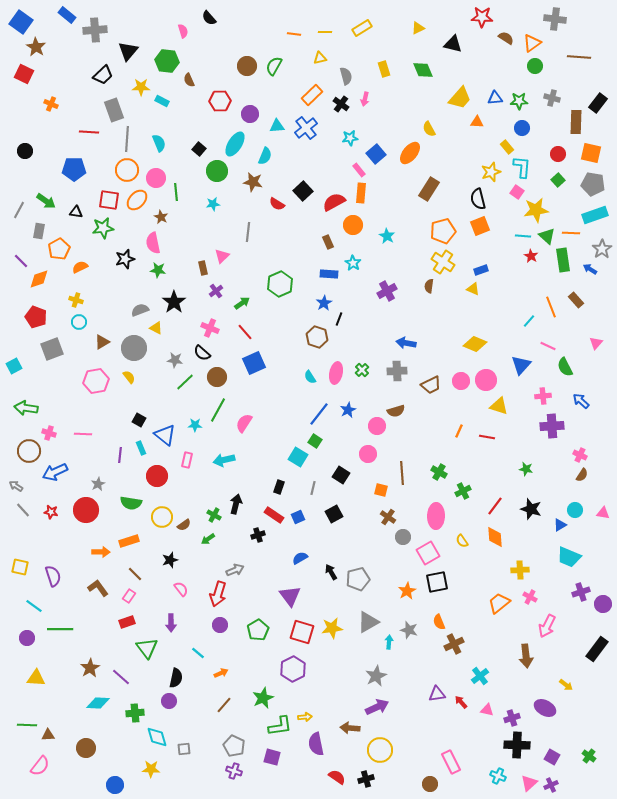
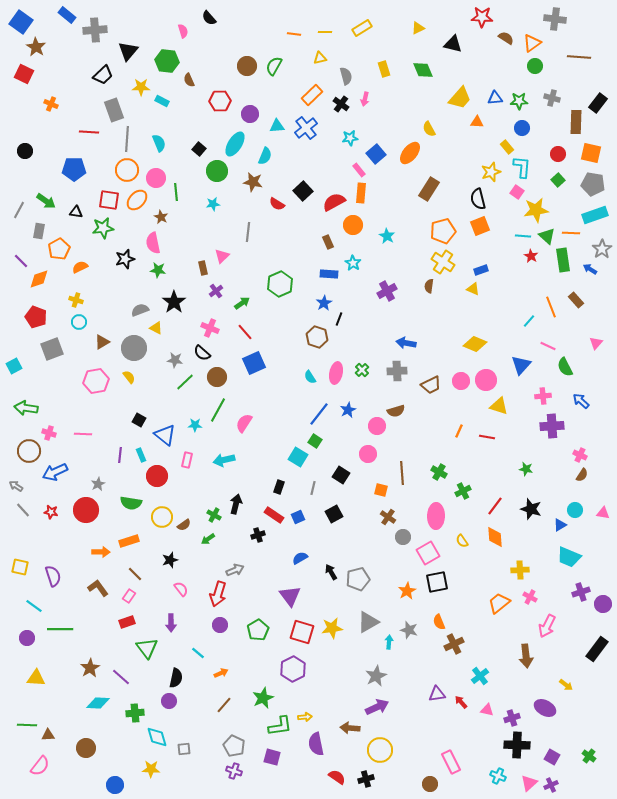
cyan rectangle at (141, 448): moved 7 px down
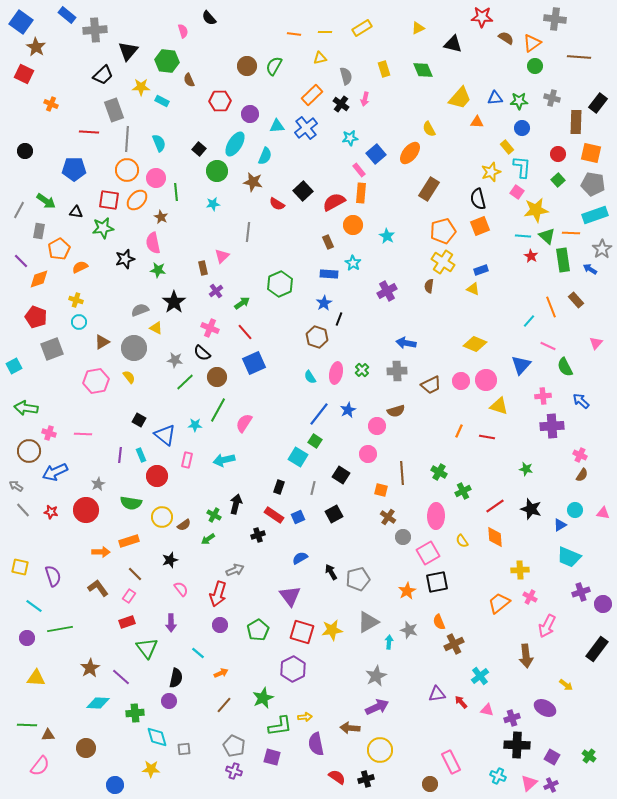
red line at (495, 506): rotated 18 degrees clockwise
yellow star at (332, 628): moved 2 px down
green line at (60, 629): rotated 10 degrees counterclockwise
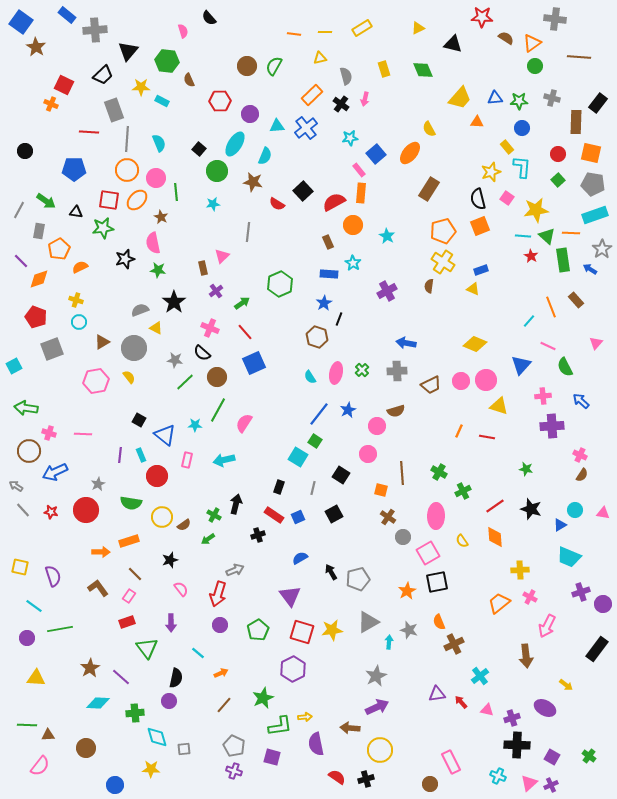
red square at (24, 74): moved 40 px right, 11 px down
pink square at (517, 192): moved 10 px left, 6 px down
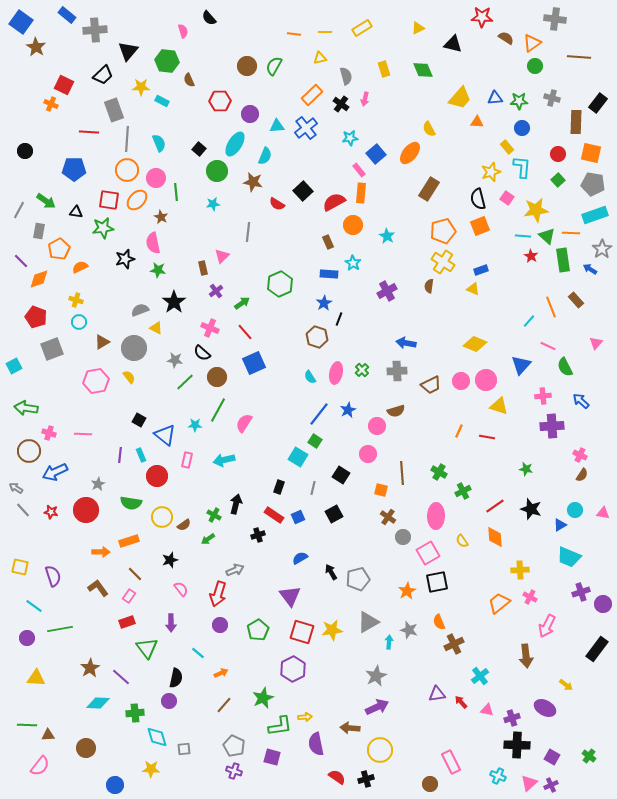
gray arrow at (16, 486): moved 2 px down
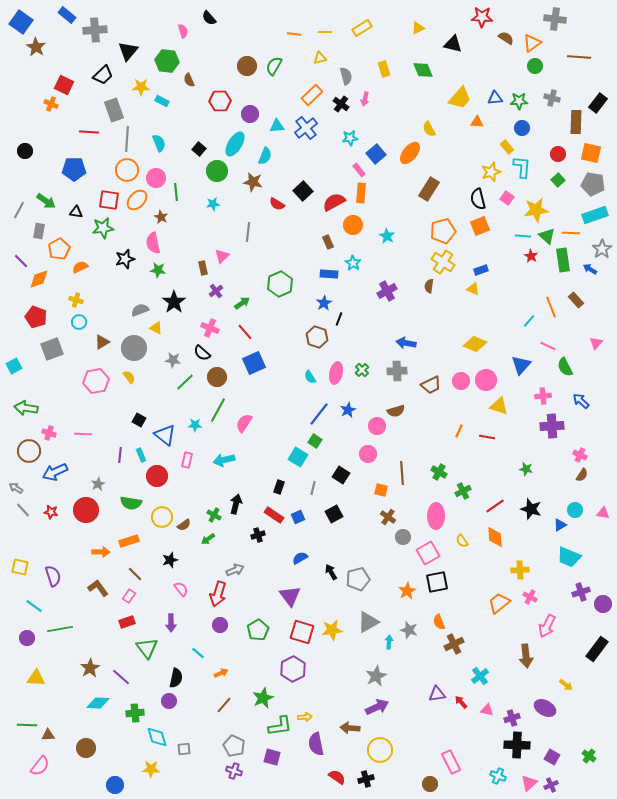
gray star at (175, 360): moved 2 px left
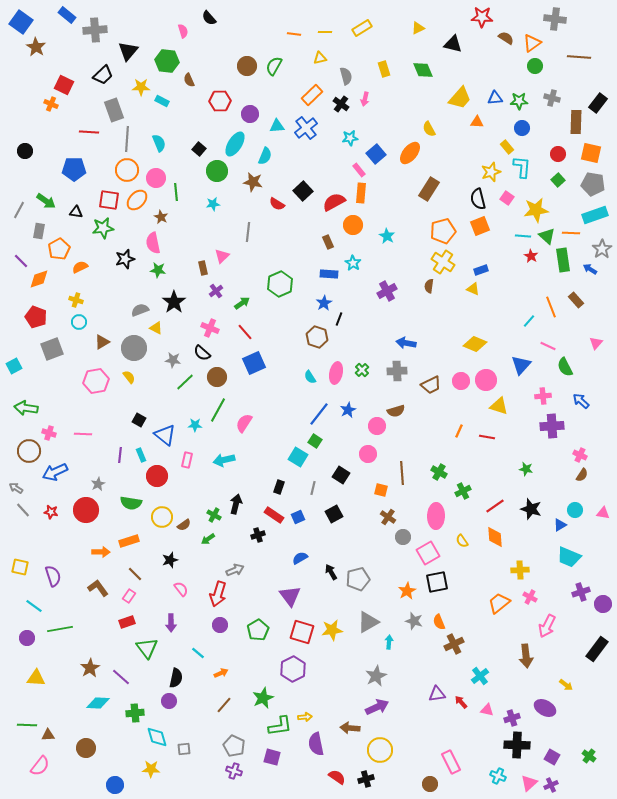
gray star at (409, 630): moved 5 px right, 9 px up
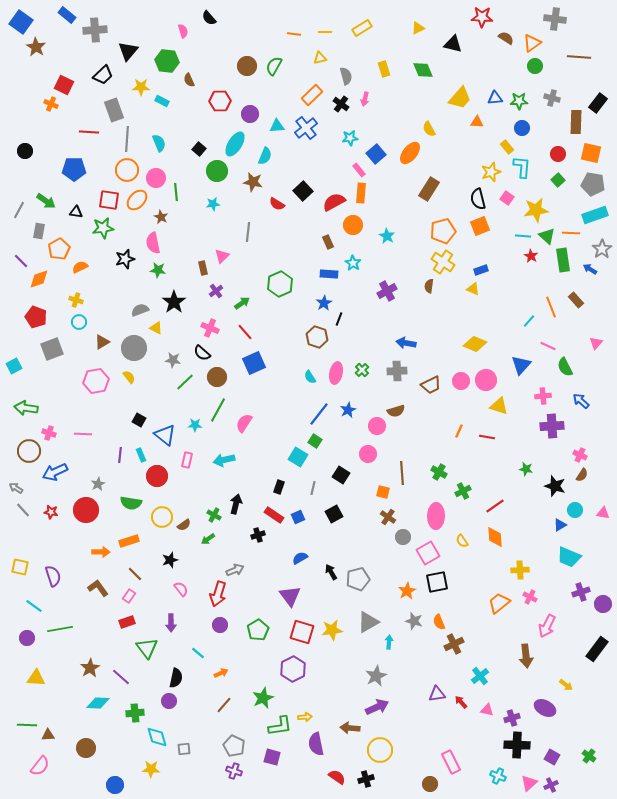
orange square at (381, 490): moved 2 px right, 2 px down
black star at (531, 509): moved 24 px right, 23 px up
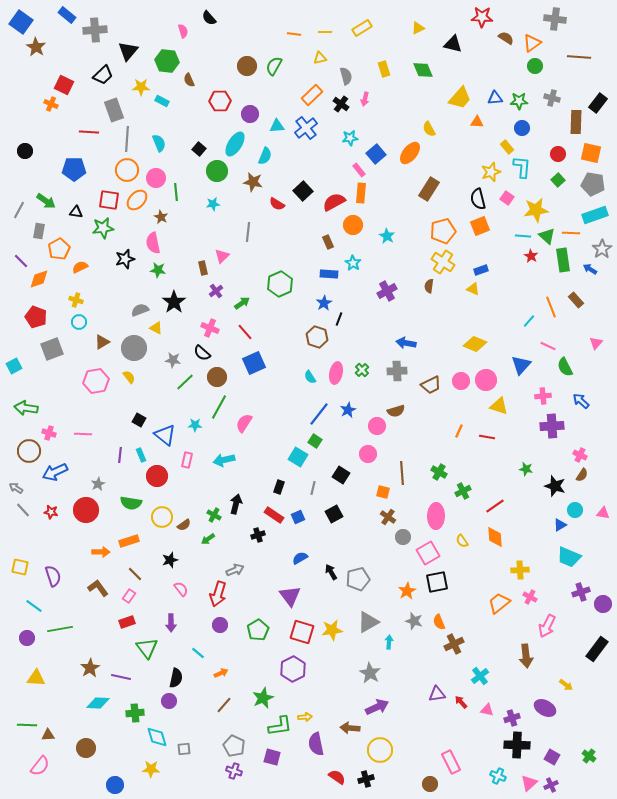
green line at (218, 410): moved 1 px right, 3 px up
gray star at (376, 676): moved 6 px left, 3 px up; rotated 15 degrees counterclockwise
purple line at (121, 677): rotated 30 degrees counterclockwise
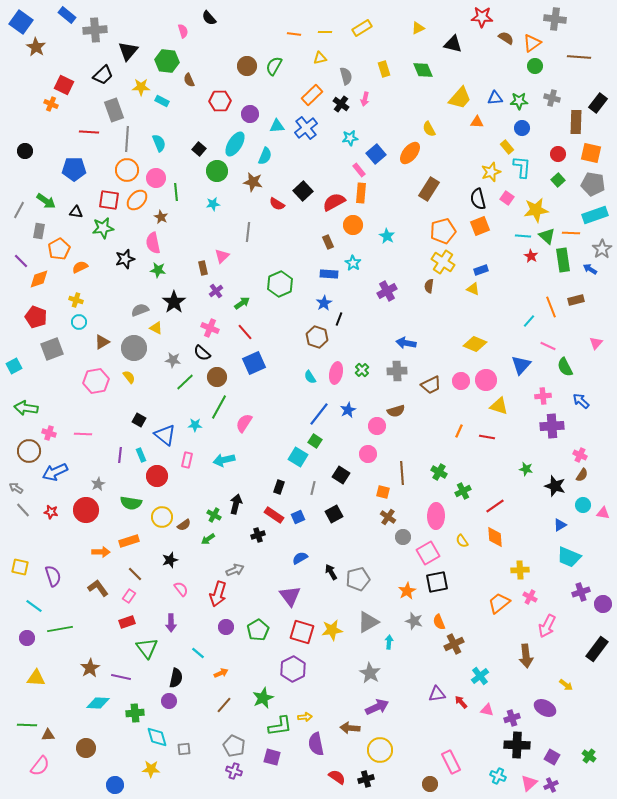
brown rectangle at (576, 300): rotated 63 degrees counterclockwise
cyan circle at (575, 510): moved 8 px right, 5 px up
purple circle at (220, 625): moved 6 px right, 2 px down
